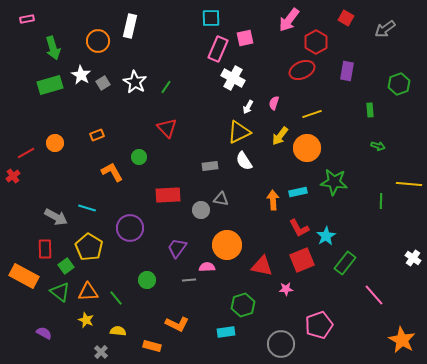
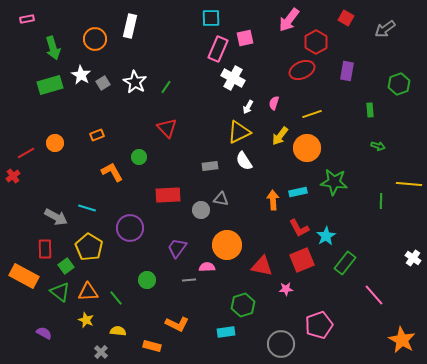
orange circle at (98, 41): moved 3 px left, 2 px up
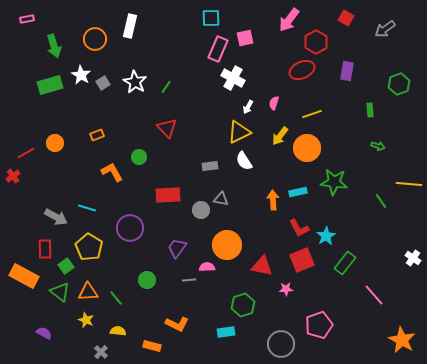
green arrow at (53, 48): moved 1 px right, 2 px up
green line at (381, 201): rotated 35 degrees counterclockwise
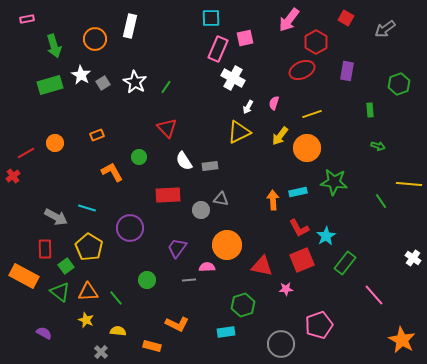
white semicircle at (244, 161): moved 60 px left
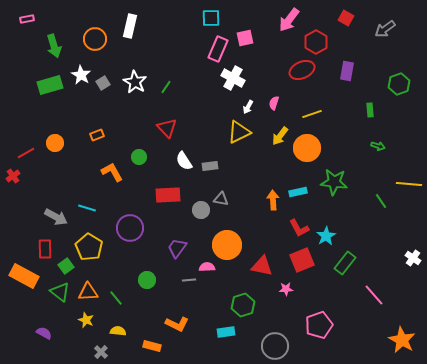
gray circle at (281, 344): moved 6 px left, 2 px down
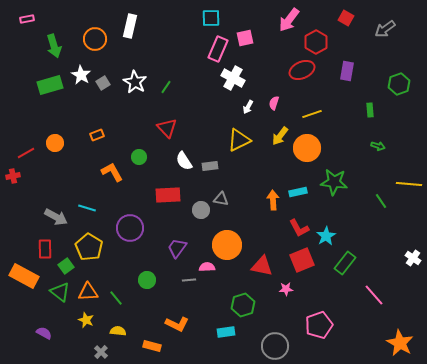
yellow triangle at (239, 132): moved 8 px down
red cross at (13, 176): rotated 24 degrees clockwise
orange star at (402, 340): moved 2 px left, 3 px down
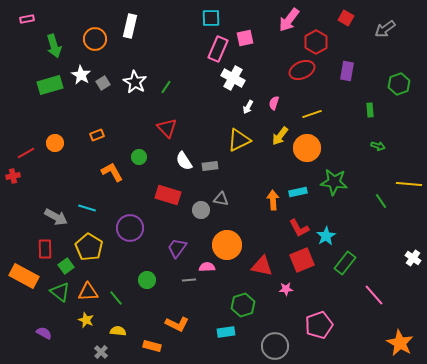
red rectangle at (168, 195): rotated 20 degrees clockwise
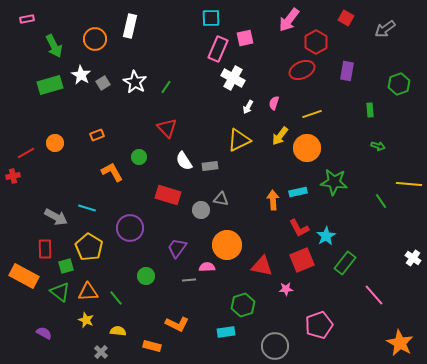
green arrow at (54, 46): rotated 10 degrees counterclockwise
green square at (66, 266): rotated 21 degrees clockwise
green circle at (147, 280): moved 1 px left, 4 px up
